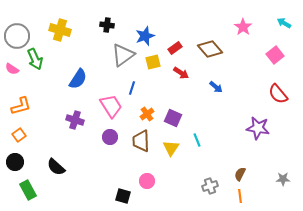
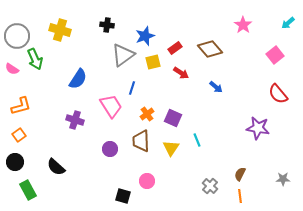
cyan arrow: moved 4 px right; rotated 72 degrees counterclockwise
pink star: moved 2 px up
purple circle: moved 12 px down
gray cross: rotated 28 degrees counterclockwise
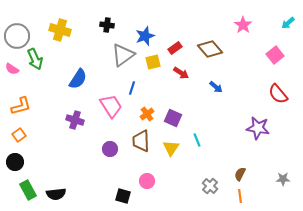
black semicircle: moved 27 px down; rotated 48 degrees counterclockwise
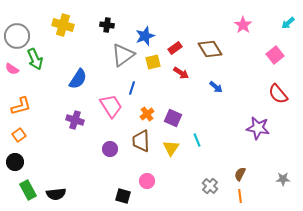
yellow cross: moved 3 px right, 5 px up
brown diamond: rotated 10 degrees clockwise
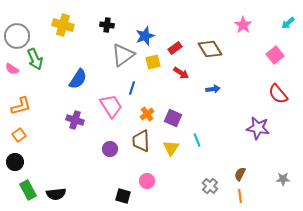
blue arrow: moved 3 px left, 2 px down; rotated 48 degrees counterclockwise
